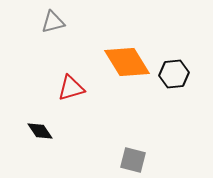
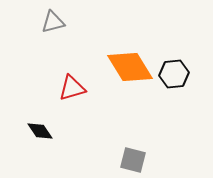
orange diamond: moved 3 px right, 5 px down
red triangle: moved 1 px right
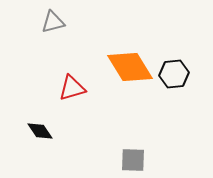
gray square: rotated 12 degrees counterclockwise
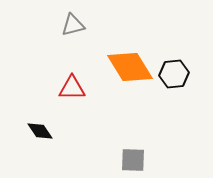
gray triangle: moved 20 px right, 3 px down
red triangle: rotated 16 degrees clockwise
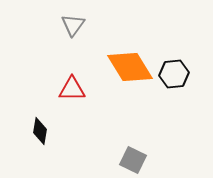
gray triangle: rotated 40 degrees counterclockwise
red triangle: moved 1 px down
black diamond: rotated 44 degrees clockwise
gray square: rotated 24 degrees clockwise
